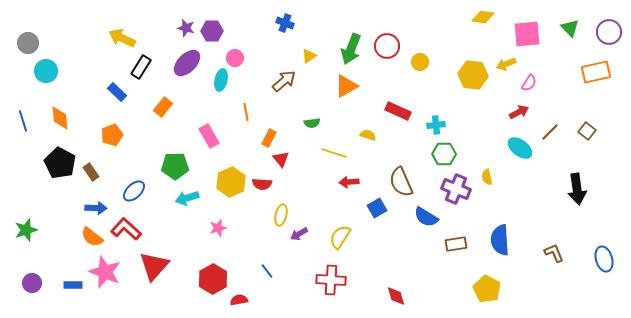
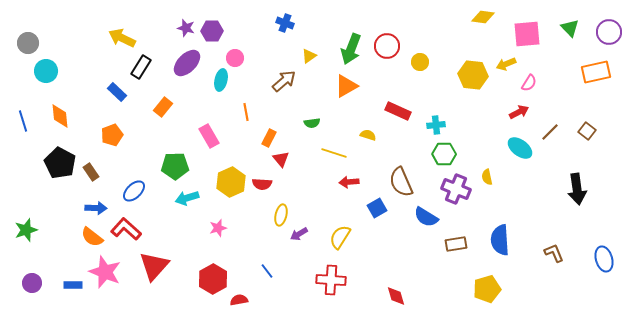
orange diamond at (60, 118): moved 2 px up
yellow pentagon at (487, 289): rotated 28 degrees clockwise
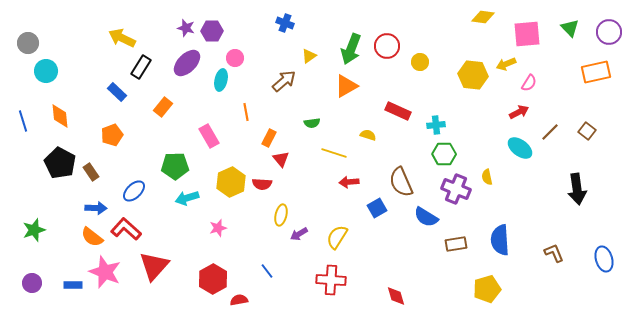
green star at (26, 230): moved 8 px right
yellow semicircle at (340, 237): moved 3 px left
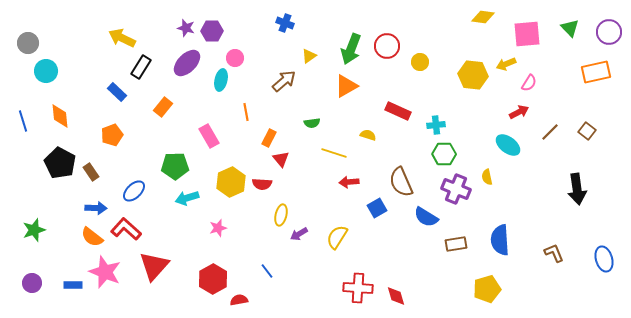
cyan ellipse at (520, 148): moved 12 px left, 3 px up
red cross at (331, 280): moved 27 px right, 8 px down
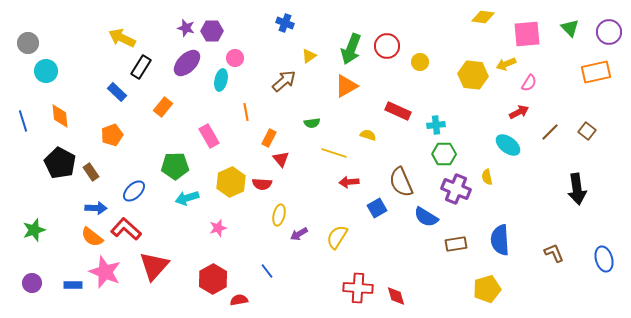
yellow ellipse at (281, 215): moved 2 px left
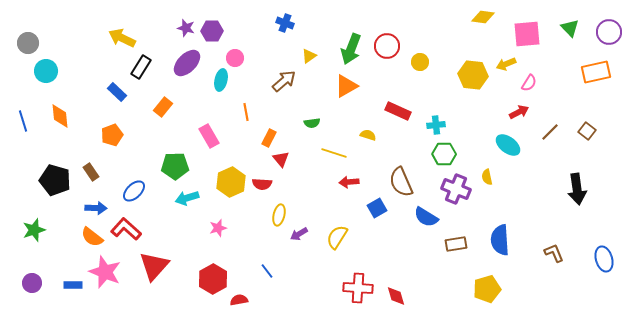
black pentagon at (60, 163): moved 5 px left, 17 px down; rotated 12 degrees counterclockwise
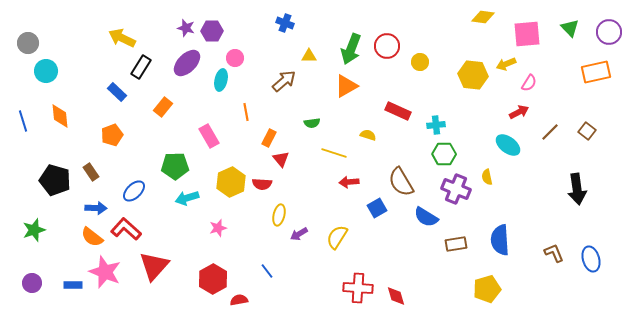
yellow triangle at (309, 56): rotated 35 degrees clockwise
brown semicircle at (401, 182): rotated 8 degrees counterclockwise
blue ellipse at (604, 259): moved 13 px left
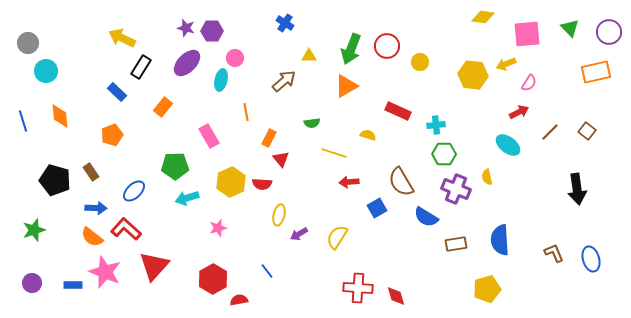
blue cross at (285, 23): rotated 12 degrees clockwise
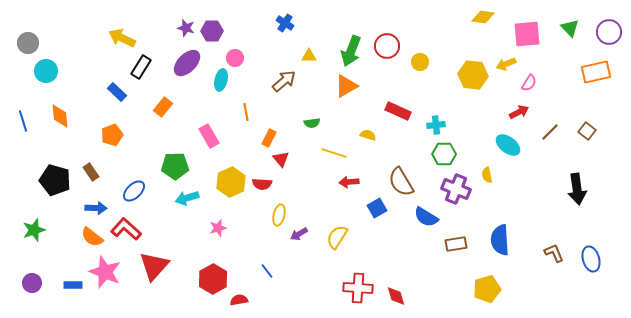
green arrow at (351, 49): moved 2 px down
yellow semicircle at (487, 177): moved 2 px up
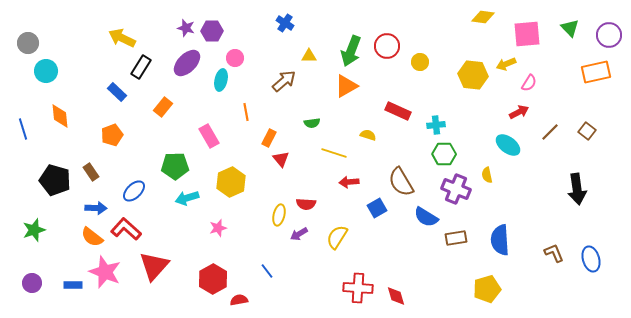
purple circle at (609, 32): moved 3 px down
blue line at (23, 121): moved 8 px down
red semicircle at (262, 184): moved 44 px right, 20 px down
brown rectangle at (456, 244): moved 6 px up
